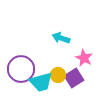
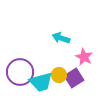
pink star: moved 1 px up
purple circle: moved 1 px left, 3 px down
yellow circle: moved 1 px right
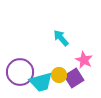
cyan arrow: rotated 30 degrees clockwise
pink star: moved 3 px down
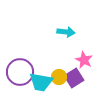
cyan arrow: moved 5 px right, 6 px up; rotated 138 degrees clockwise
yellow circle: moved 2 px down
cyan trapezoid: rotated 25 degrees clockwise
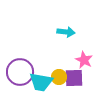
purple square: rotated 30 degrees clockwise
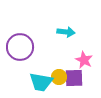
purple circle: moved 25 px up
